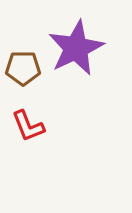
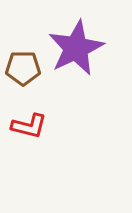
red L-shape: moved 1 px right; rotated 54 degrees counterclockwise
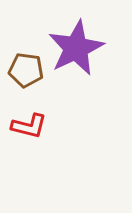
brown pentagon: moved 3 px right, 2 px down; rotated 8 degrees clockwise
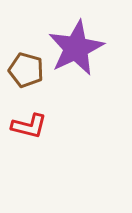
brown pentagon: rotated 8 degrees clockwise
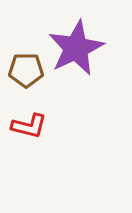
brown pentagon: rotated 16 degrees counterclockwise
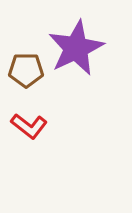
red L-shape: rotated 24 degrees clockwise
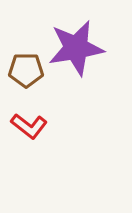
purple star: rotated 16 degrees clockwise
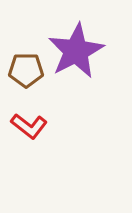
purple star: moved 3 px down; rotated 18 degrees counterclockwise
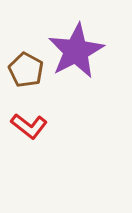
brown pentagon: rotated 28 degrees clockwise
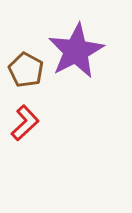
red L-shape: moved 4 px left, 3 px up; rotated 81 degrees counterclockwise
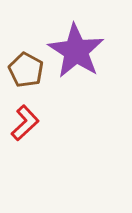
purple star: rotated 12 degrees counterclockwise
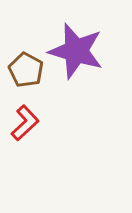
purple star: rotated 16 degrees counterclockwise
